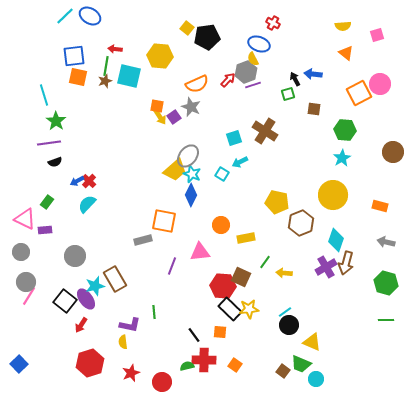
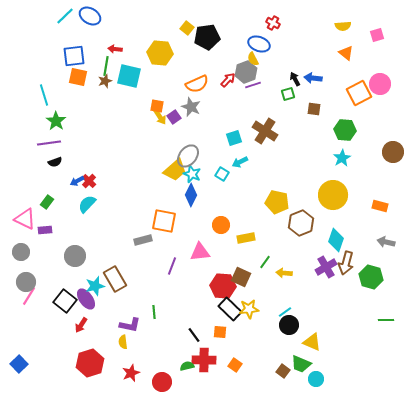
yellow hexagon at (160, 56): moved 3 px up
blue arrow at (313, 74): moved 4 px down
green hexagon at (386, 283): moved 15 px left, 6 px up
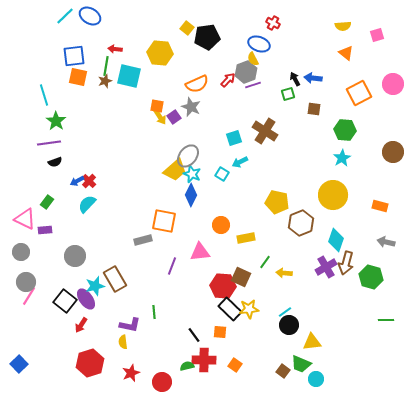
pink circle at (380, 84): moved 13 px right
yellow triangle at (312, 342): rotated 30 degrees counterclockwise
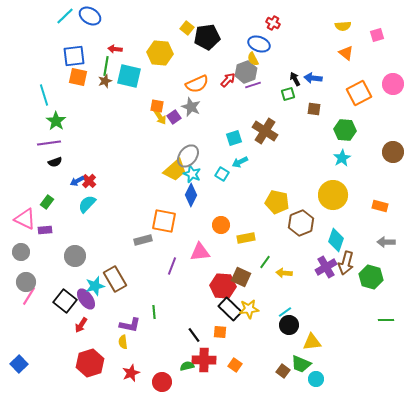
gray arrow at (386, 242): rotated 12 degrees counterclockwise
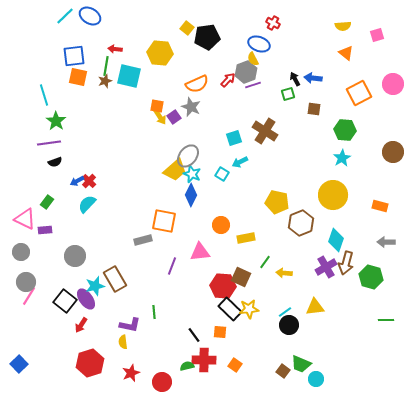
yellow triangle at (312, 342): moved 3 px right, 35 px up
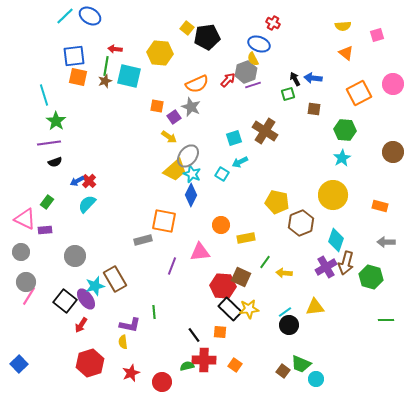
yellow arrow at (160, 117): moved 9 px right, 20 px down; rotated 21 degrees counterclockwise
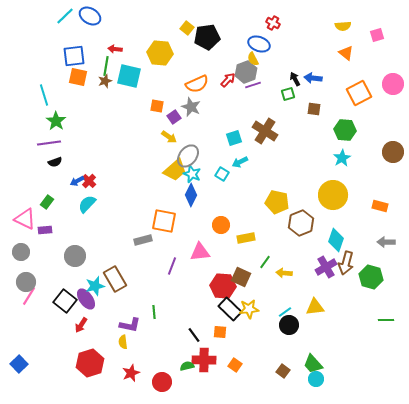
green trapezoid at (301, 364): moved 12 px right; rotated 25 degrees clockwise
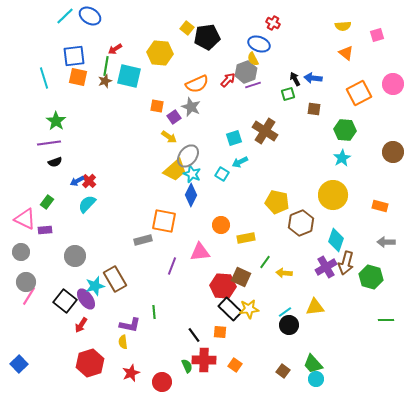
red arrow at (115, 49): rotated 40 degrees counterclockwise
cyan line at (44, 95): moved 17 px up
green semicircle at (187, 366): rotated 80 degrees clockwise
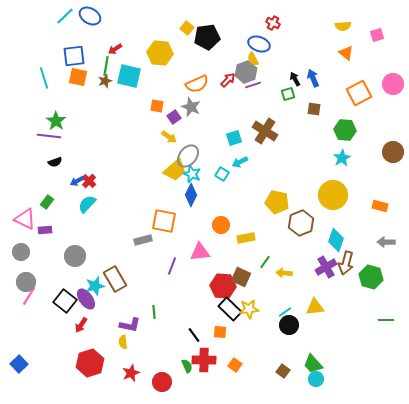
blue arrow at (313, 78): rotated 60 degrees clockwise
purple line at (49, 143): moved 7 px up; rotated 15 degrees clockwise
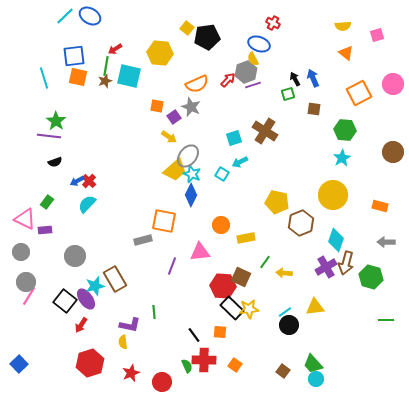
black rectangle at (230, 309): moved 2 px right, 1 px up
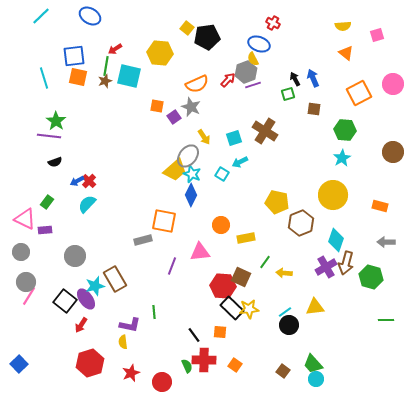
cyan line at (65, 16): moved 24 px left
yellow arrow at (169, 137): moved 35 px right; rotated 21 degrees clockwise
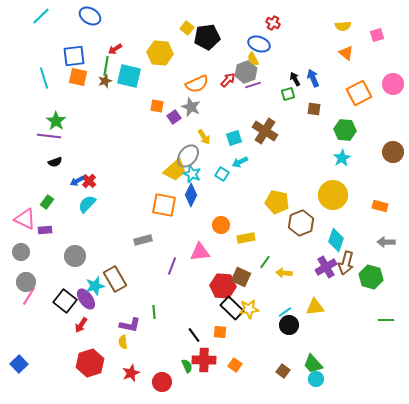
orange square at (164, 221): moved 16 px up
